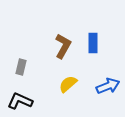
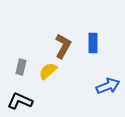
yellow semicircle: moved 20 px left, 13 px up
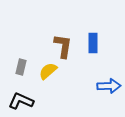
brown L-shape: rotated 20 degrees counterclockwise
blue arrow: moved 1 px right; rotated 20 degrees clockwise
black L-shape: moved 1 px right
